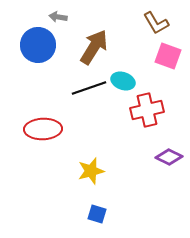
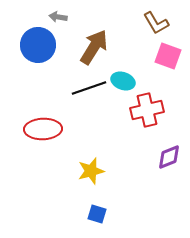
purple diamond: rotated 48 degrees counterclockwise
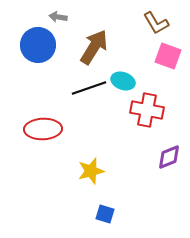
red cross: rotated 24 degrees clockwise
blue square: moved 8 px right
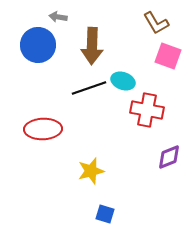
brown arrow: moved 2 px left, 1 px up; rotated 150 degrees clockwise
